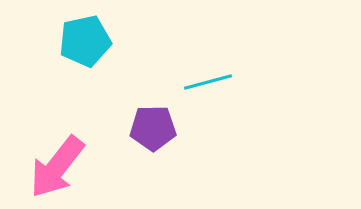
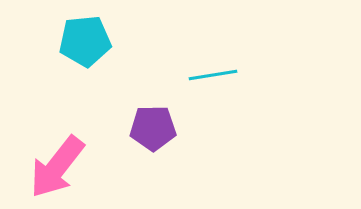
cyan pentagon: rotated 6 degrees clockwise
cyan line: moved 5 px right, 7 px up; rotated 6 degrees clockwise
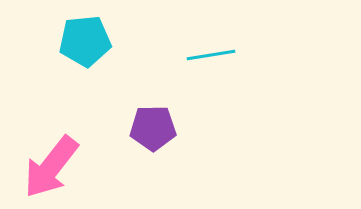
cyan line: moved 2 px left, 20 px up
pink arrow: moved 6 px left
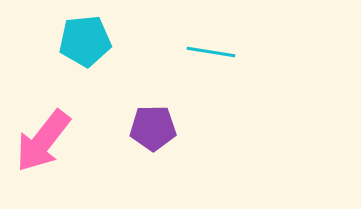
cyan line: moved 3 px up; rotated 18 degrees clockwise
pink arrow: moved 8 px left, 26 px up
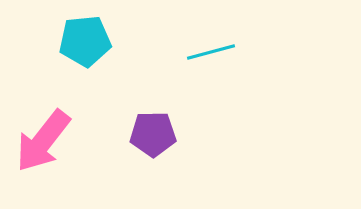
cyan line: rotated 24 degrees counterclockwise
purple pentagon: moved 6 px down
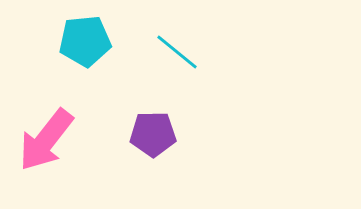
cyan line: moved 34 px left; rotated 54 degrees clockwise
pink arrow: moved 3 px right, 1 px up
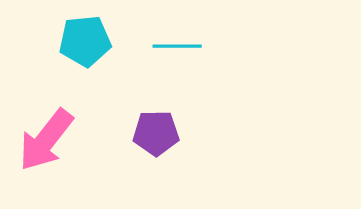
cyan line: moved 6 px up; rotated 39 degrees counterclockwise
purple pentagon: moved 3 px right, 1 px up
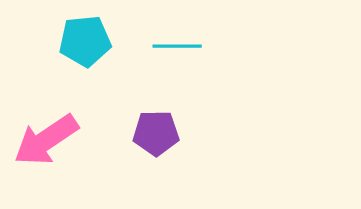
pink arrow: rotated 18 degrees clockwise
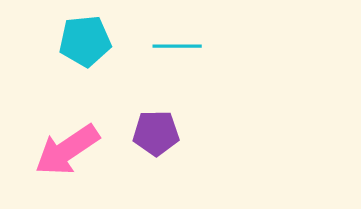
pink arrow: moved 21 px right, 10 px down
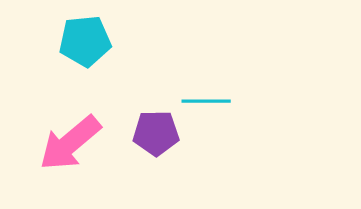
cyan line: moved 29 px right, 55 px down
pink arrow: moved 3 px right, 7 px up; rotated 6 degrees counterclockwise
